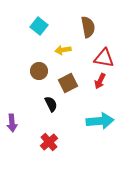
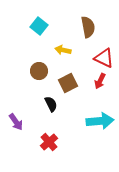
yellow arrow: rotated 21 degrees clockwise
red triangle: rotated 15 degrees clockwise
purple arrow: moved 4 px right, 1 px up; rotated 30 degrees counterclockwise
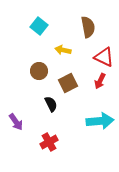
red triangle: moved 1 px up
red cross: rotated 12 degrees clockwise
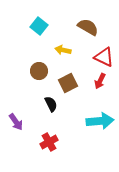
brown semicircle: rotated 50 degrees counterclockwise
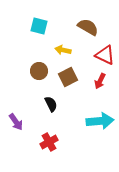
cyan square: rotated 24 degrees counterclockwise
red triangle: moved 1 px right, 2 px up
brown square: moved 6 px up
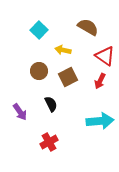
cyan square: moved 4 px down; rotated 30 degrees clockwise
red triangle: moved 1 px down; rotated 10 degrees clockwise
purple arrow: moved 4 px right, 10 px up
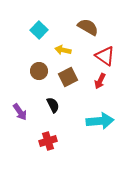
black semicircle: moved 2 px right, 1 px down
red cross: moved 1 px left, 1 px up; rotated 12 degrees clockwise
